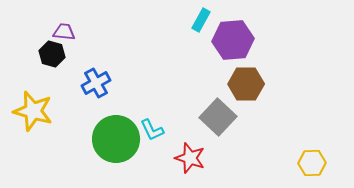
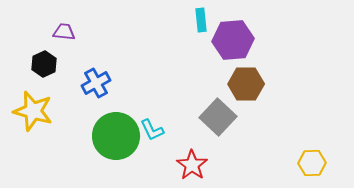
cyan rectangle: rotated 35 degrees counterclockwise
black hexagon: moved 8 px left, 10 px down; rotated 20 degrees clockwise
green circle: moved 3 px up
red star: moved 2 px right, 7 px down; rotated 16 degrees clockwise
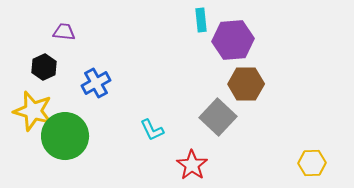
black hexagon: moved 3 px down
green circle: moved 51 px left
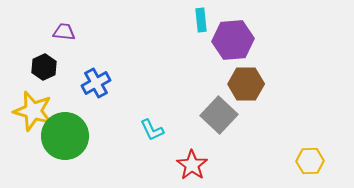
gray square: moved 1 px right, 2 px up
yellow hexagon: moved 2 px left, 2 px up
